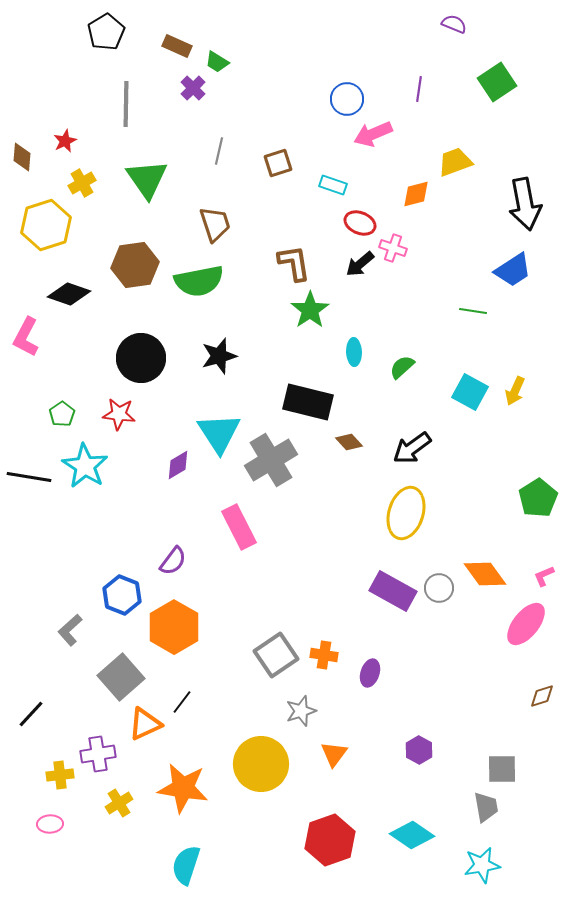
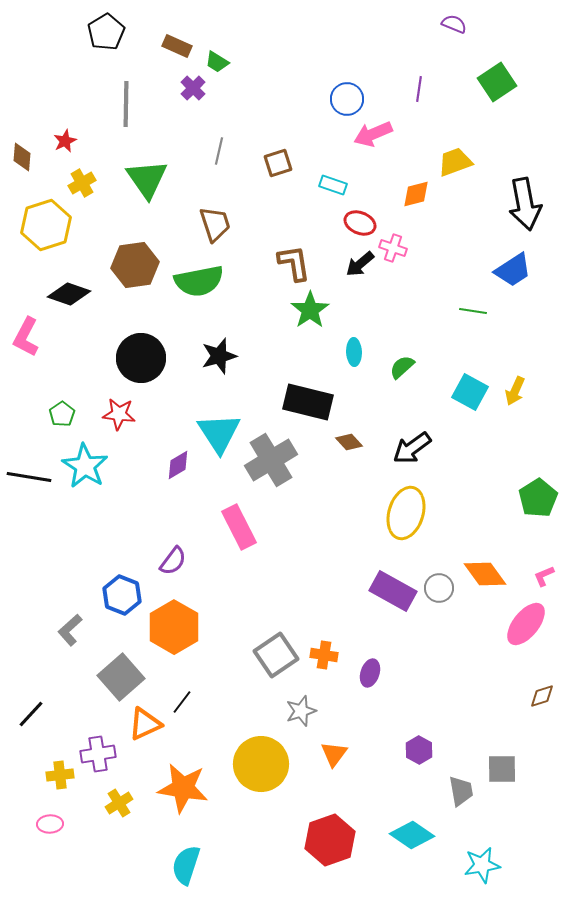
gray trapezoid at (486, 807): moved 25 px left, 16 px up
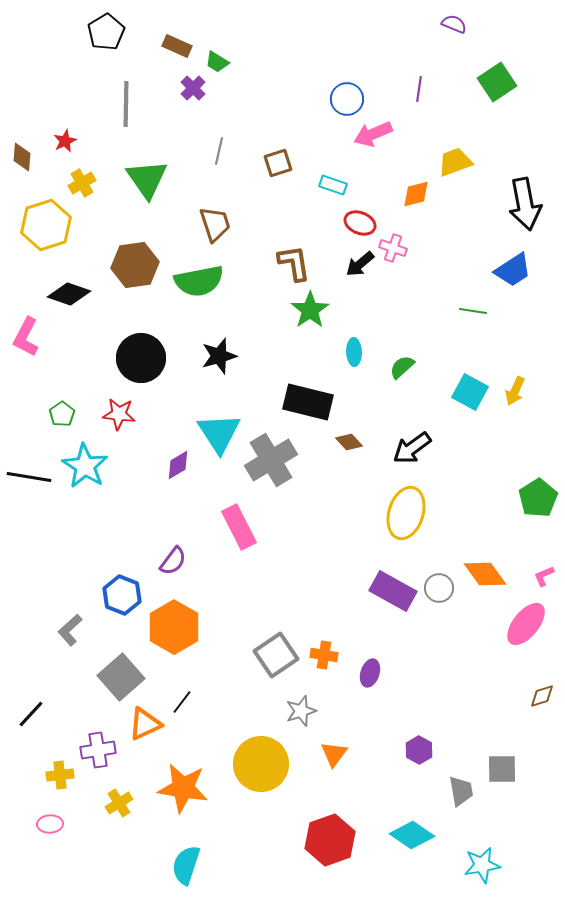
purple cross at (98, 754): moved 4 px up
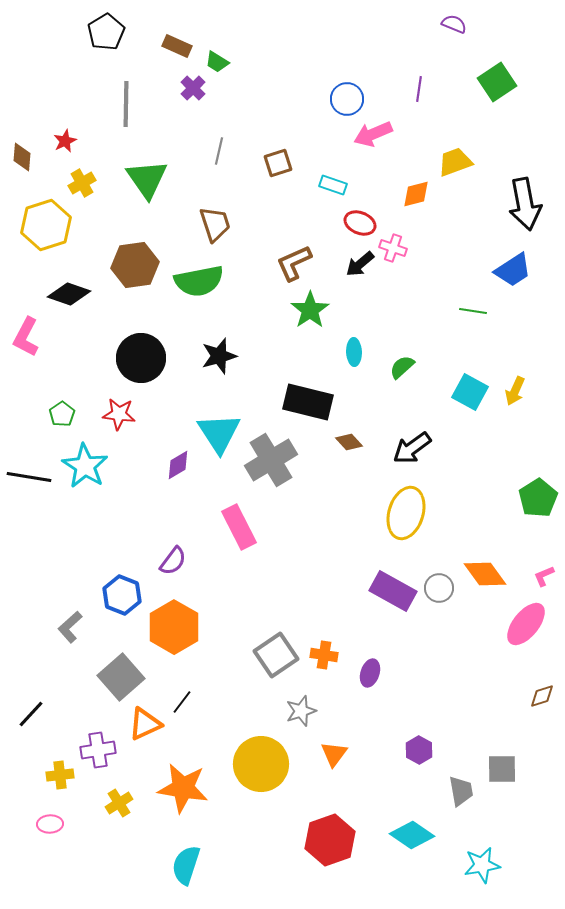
brown L-shape at (294, 263): rotated 105 degrees counterclockwise
gray L-shape at (70, 630): moved 3 px up
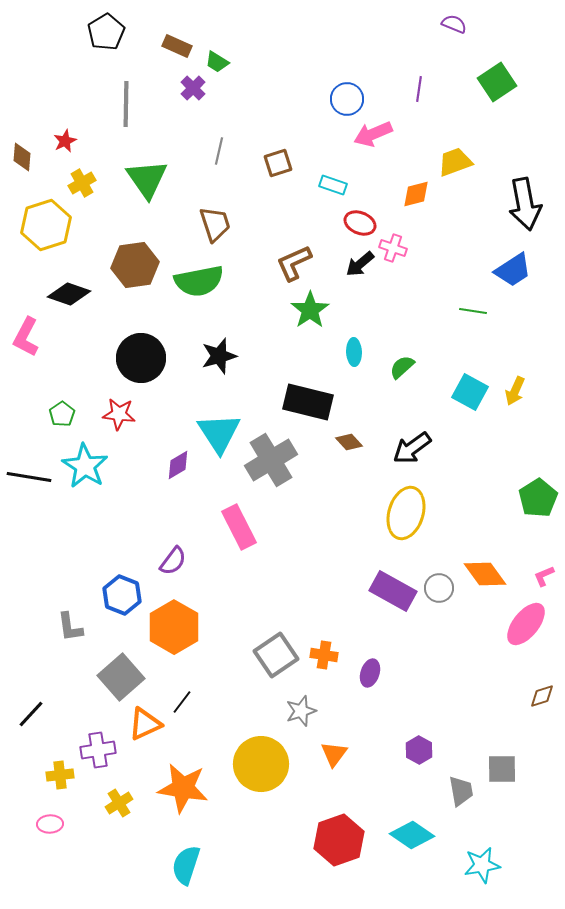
gray L-shape at (70, 627): rotated 56 degrees counterclockwise
red hexagon at (330, 840): moved 9 px right
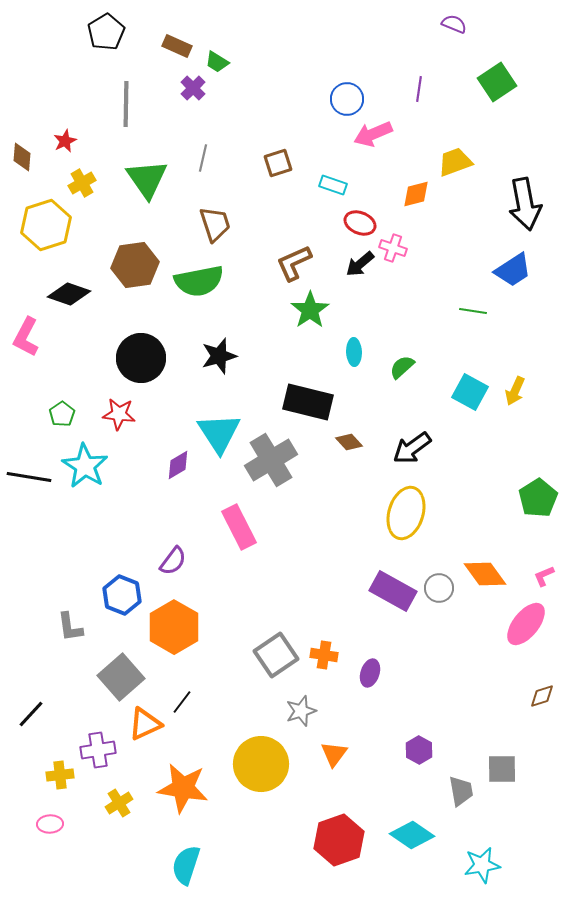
gray line at (219, 151): moved 16 px left, 7 px down
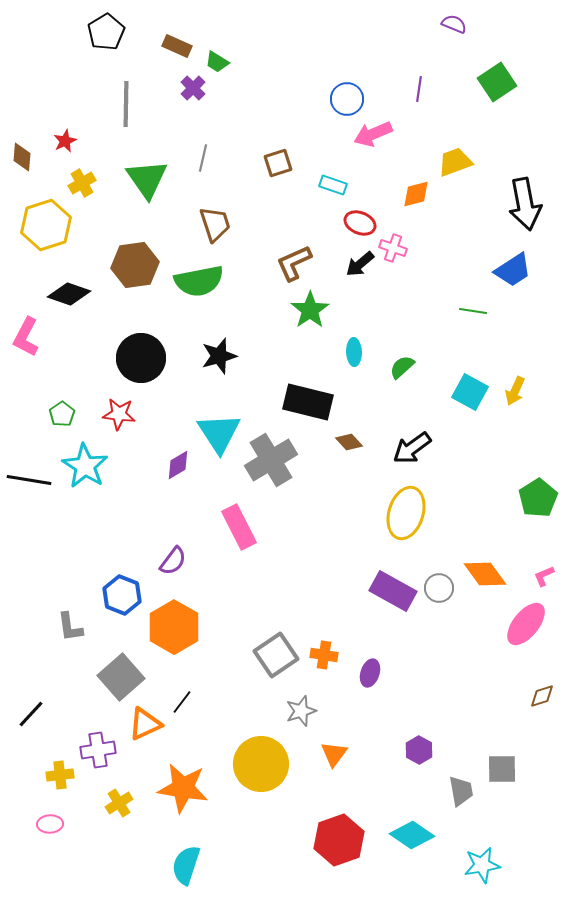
black line at (29, 477): moved 3 px down
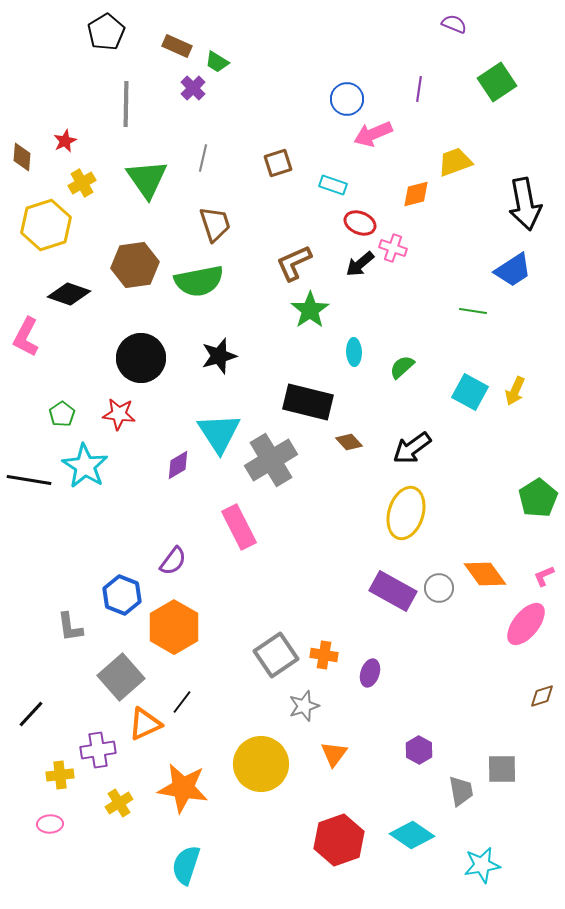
gray star at (301, 711): moved 3 px right, 5 px up
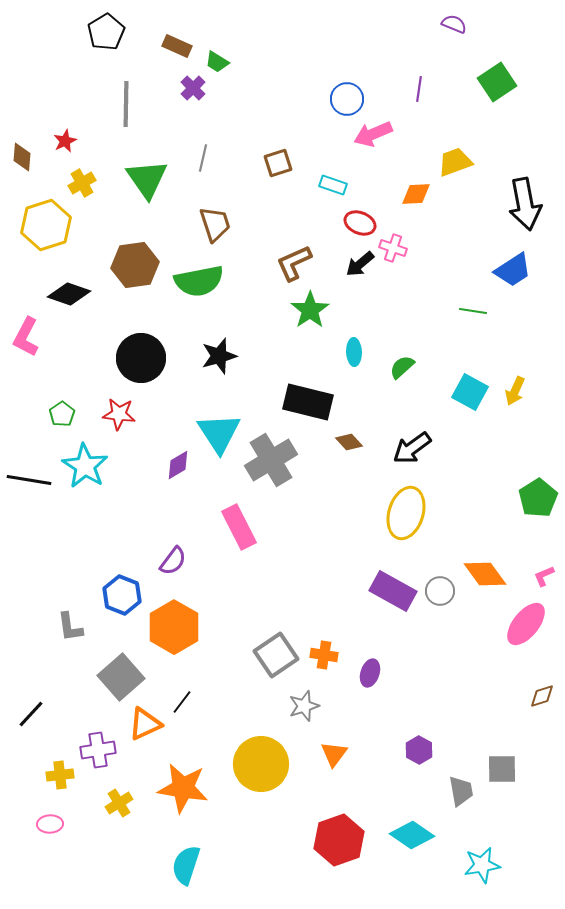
orange diamond at (416, 194): rotated 12 degrees clockwise
gray circle at (439, 588): moved 1 px right, 3 px down
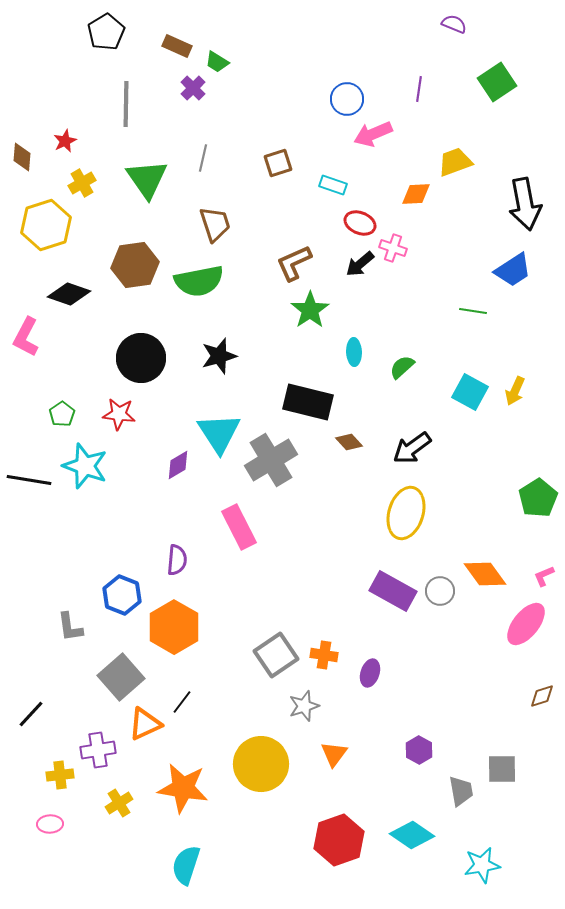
cyan star at (85, 466): rotated 12 degrees counterclockwise
purple semicircle at (173, 561): moved 4 px right, 1 px up; rotated 32 degrees counterclockwise
